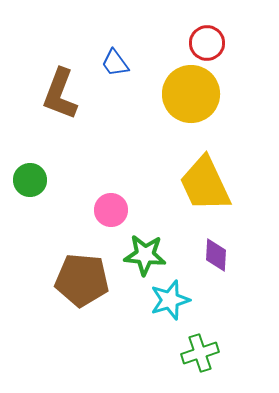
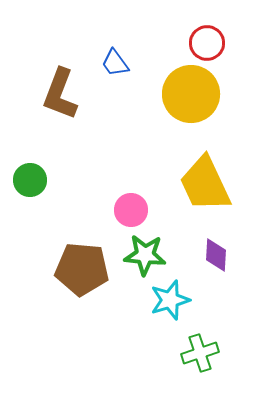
pink circle: moved 20 px right
brown pentagon: moved 11 px up
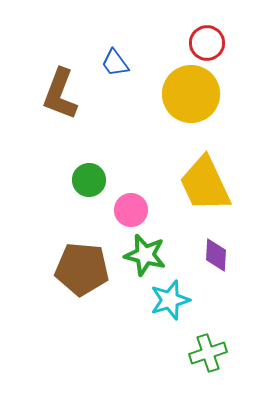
green circle: moved 59 px right
green star: rotated 9 degrees clockwise
green cross: moved 8 px right
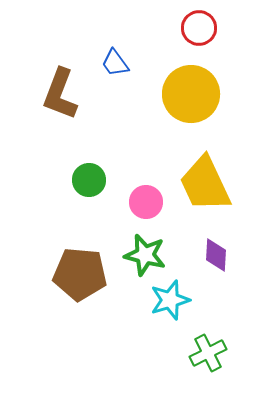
red circle: moved 8 px left, 15 px up
pink circle: moved 15 px right, 8 px up
brown pentagon: moved 2 px left, 5 px down
green cross: rotated 9 degrees counterclockwise
